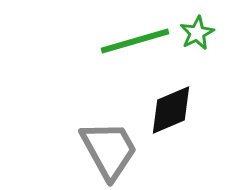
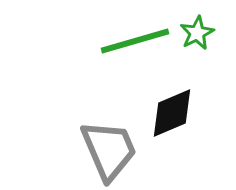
black diamond: moved 1 px right, 3 px down
gray trapezoid: rotated 6 degrees clockwise
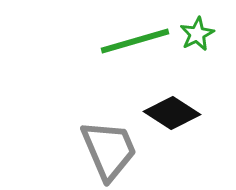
green star: moved 1 px down
black diamond: rotated 56 degrees clockwise
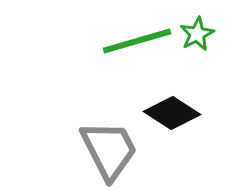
green line: moved 2 px right
gray trapezoid: rotated 4 degrees counterclockwise
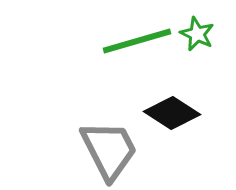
green star: rotated 20 degrees counterclockwise
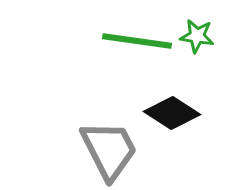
green star: moved 2 px down; rotated 16 degrees counterclockwise
green line: rotated 24 degrees clockwise
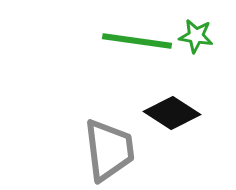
green star: moved 1 px left
gray trapezoid: rotated 20 degrees clockwise
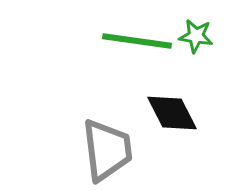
black diamond: rotated 30 degrees clockwise
gray trapezoid: moved 2 px left
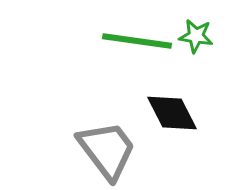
gray trapezoid: rotated 30 degrees counterclockwise
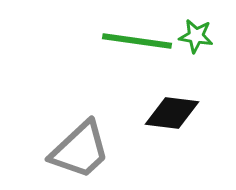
black diamond: rotated 56 degrees counterclockwise
gray trapezoid: moved 27 px left; rotated 84 degrees clockwise
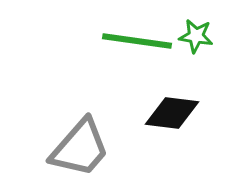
gray trapezoid: moved 2 px up; rotated 6 degrees counterclockwise
